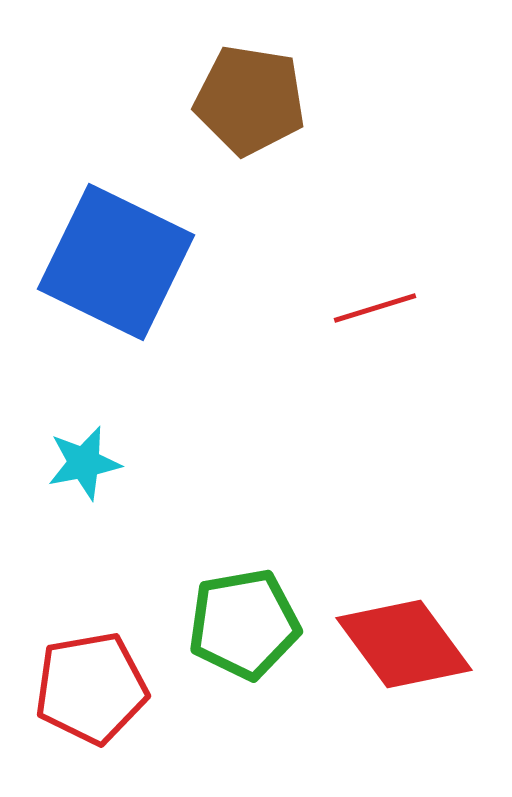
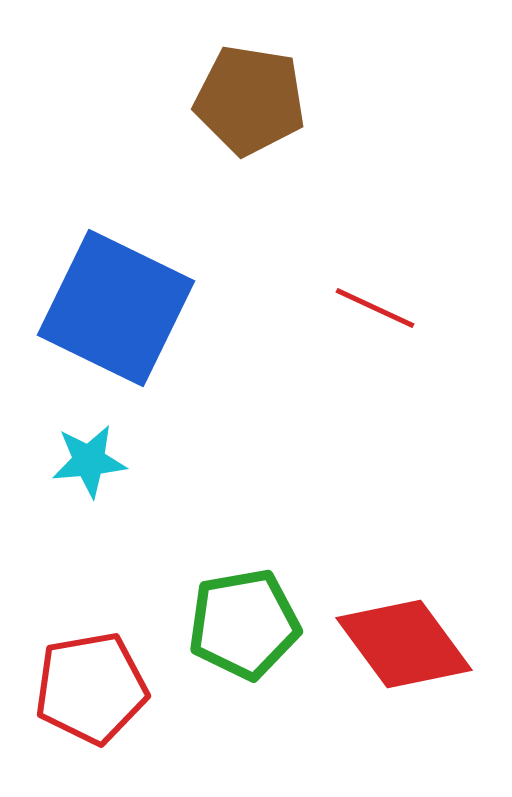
blue square: moved 46 px down
red line: rotated 42 degrees clockwise
cyan star: moved 5 px right, 2 px up; rotated 6 degrees clockwise
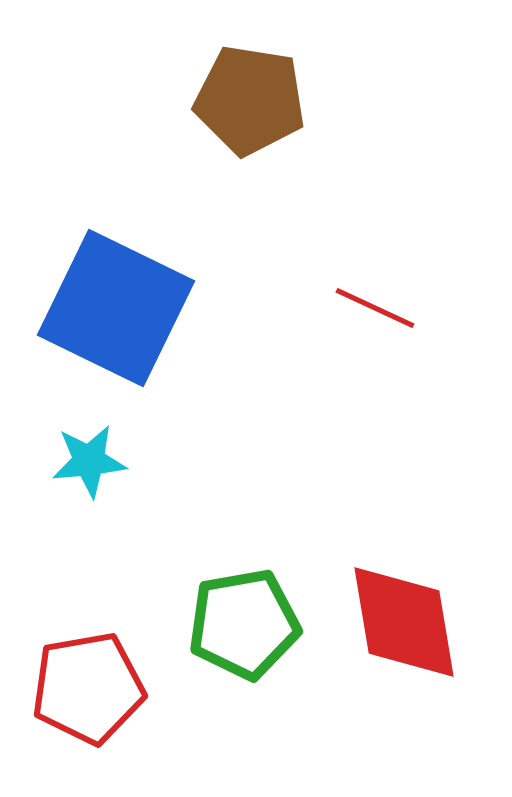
red diamond: moved 22 px up; rotated 27 degrees clockwise
red pentagon: moved 3 px left
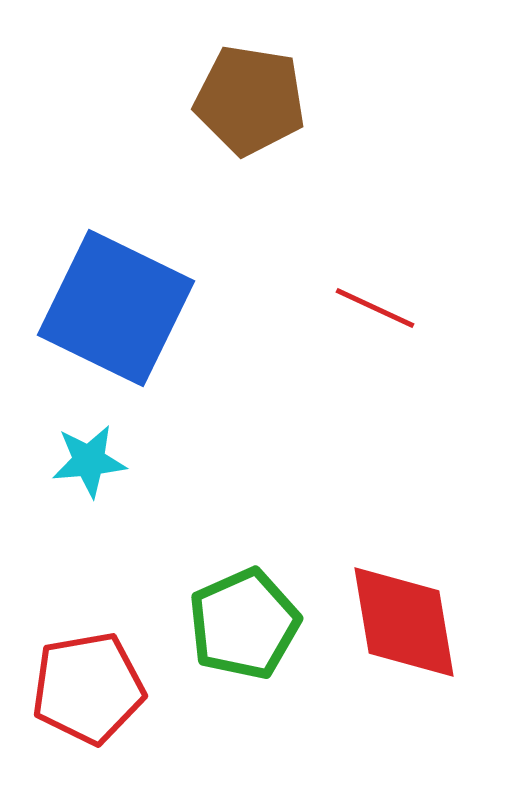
green pentagon: rotated 14 degrees counterclockwise
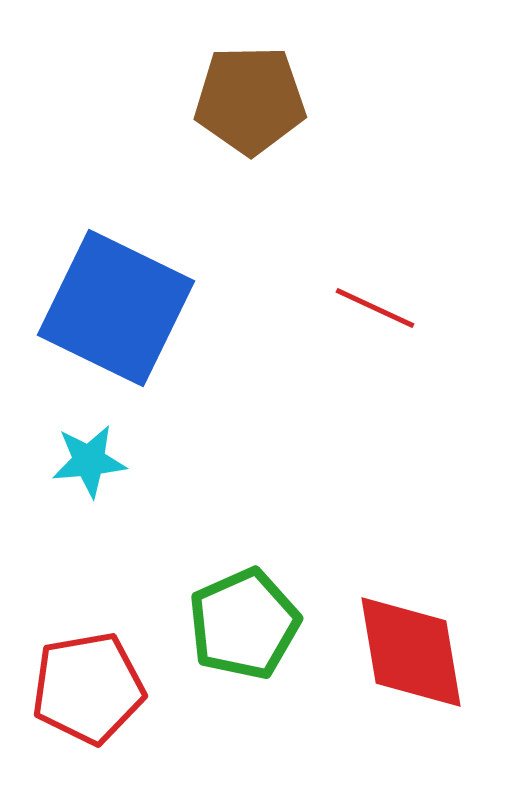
brown pentagon: rotated 10 degrees counterclockwise
red diamond: moved 7 px right, 30 px down
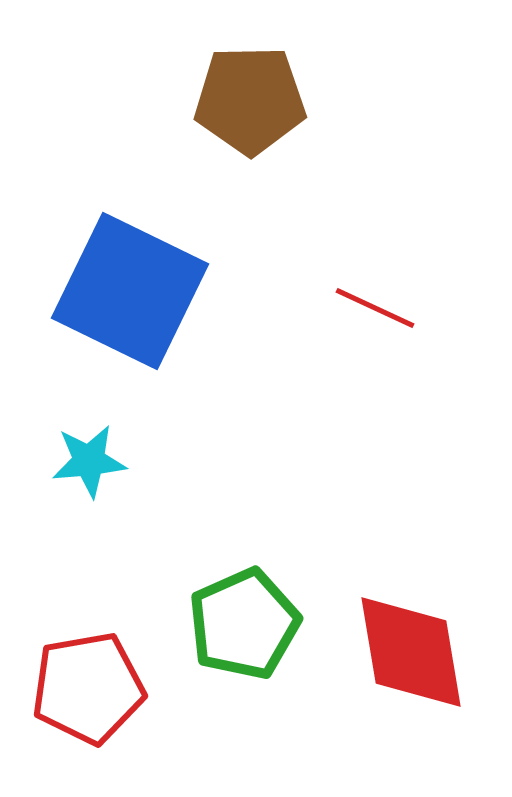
blue square: moved 14 px right, 17 px up
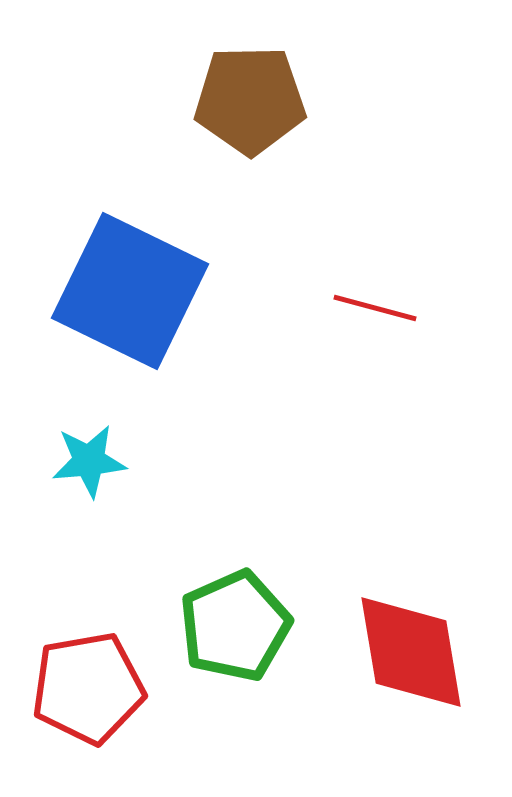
red line: rotated 10 degrees counterclockwise
green pentagon: moved 9 px left, 2 px down
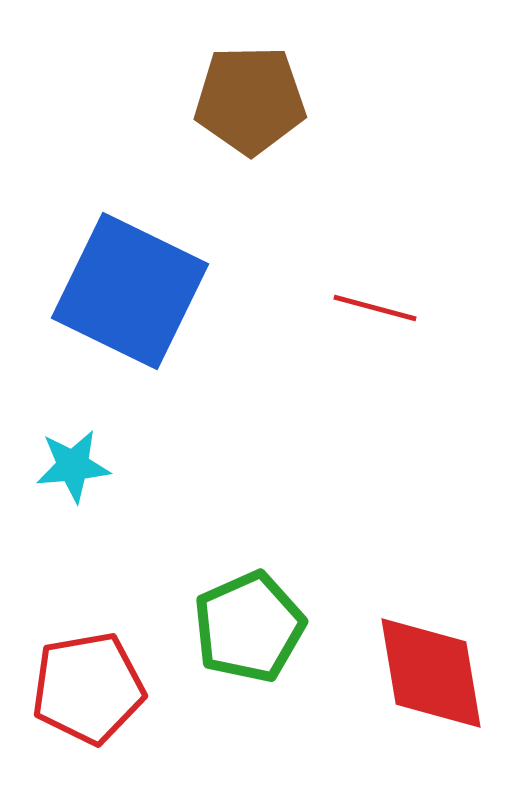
cyan star: moved 16 px left, 5 px down
green pentagon: moved 14 px right, 1 px down
red diamond: moved 20 px right, 21 px down
